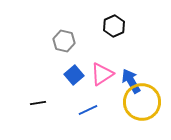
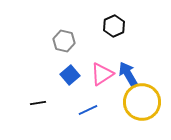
blue square: moved 4 px left
blue arrow: moved 3 px left, 7 px up
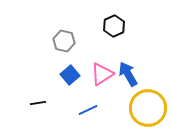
yellow circle: moved 6 px right, 6 px down
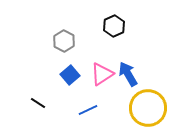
gray hexagon: rotated 15 degrees clockwise
black line: rotated 42 degrees clockwise
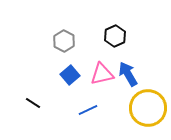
black hexagon: moved 1 px right, 10 px down
pink triangle: rotated 20 degrees clockwise
black line: moved 5 px left
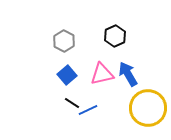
blue square: moved 3 px left
black line: moved 39 px right
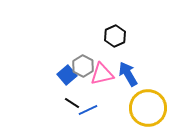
gray hexagon: moved 19 px right, 25 px down
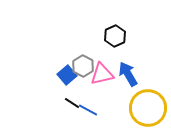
blue line: rotated 54 degrees clockwise
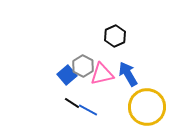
yellow circle: moved 1 px left, 1 px up
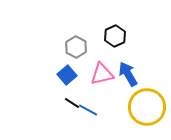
gray hexagon: moved 7 px left, 19 px up
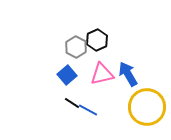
black hexagon: moved 18 px left, 4 px down
